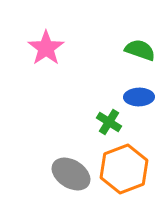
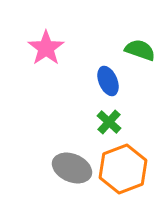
blue ellipse: moved 31 px left, 16 px up; rotated 68 degrees clockwise
green cross: rotated 10 degrees clockwise
orange hexagon: moved 1 px left
gray ellipse: moved 1 px right, 6 px up; rotated 9 degrees counterclockwise
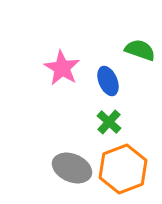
pink star: moved 16 px right, 20 px down; rotated 6 degrees counterclockwise
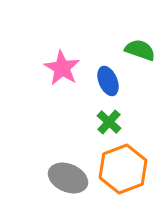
gray ellipse: moved 4 px left, 10 px down
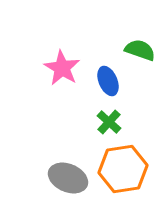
orange hexagon: rotated 12 degrees clockwise
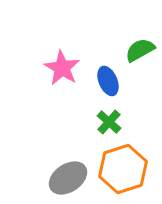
green semicircle: rotated 48 degrees counterclockwise
orange hexagon: rotated 9 degrees counterclockwise
gray ellipse: rotated 57 degrees counterclockwise
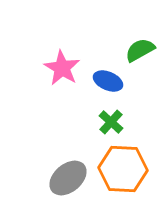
blue ellipse: rotated 44 degrees counterclockwise
green cross: moved 2 px right
orange hexagon: rotated 21 degrees clockwise
gray ellipse: rotated 6 degrees counterclockwise
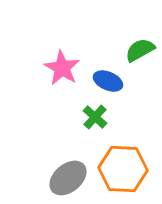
green cross: moved 16 px left, 5 px up
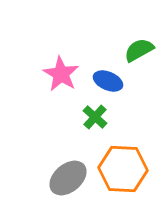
green semicircle: moved 1 px left
pink star: moved 1 px left, 6 px down
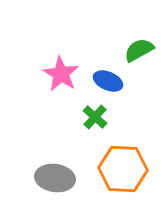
gray ellipse: moved 13 px left; rotated 48 degrees clockwise
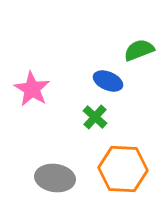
green semicircle: rotated 8 degrees clockwise
pink star: moved 29 px left, 15 px down
